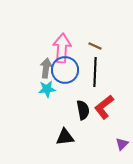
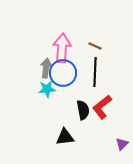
blue circle: moved 2 px left, 3 px down
red L-shape: moved 2 px left
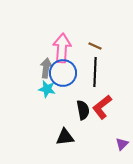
cyan star: rotated 18 degrees clockwise
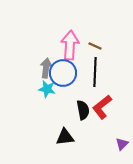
pink arrow: moved 8 px right, 3 px up
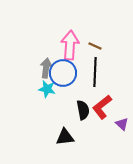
purple triangle: moved 20 px up; rotated 32 degrees counterclockwise
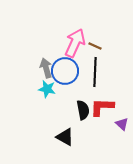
pink arrow: moved 5 px right, 2 px up; rotated 20 degrees clockwise
gray arrow: rotated 24 degrees counterclockwise
blue circle: moved 2 px right, 2 px up
red L-shape: rotated 40 degrees clockwise
black triangle: rotated 36 degrees clockwise
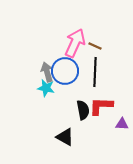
gray arrow: moved 1 px right, 4 px down
cyan star: moved 1 px left, 1 px up
red L-shape: moved 1 px left, 1 px up
purple triangle: rotated 40 degrees counterclockwise
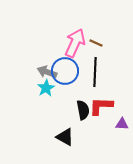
brown line: moved 1 px right, 3 px up
gray arrow: rotated 54 degrees counterclockwise
cyan star: rotated 30 degrees clockwise
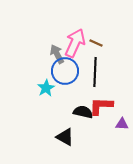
gray arrow: moved 10 px right, 18 px up; rotated 42 degrees clockwise
black semicircle: moved 2 px down; rotated 66 degrees counterclockwise
